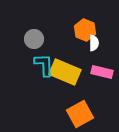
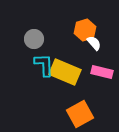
orange hexagon: rotated 20 degrees clockwise
white semicircle: rotated 42 degrees counterclockwise
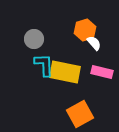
yellow rectangle: rotated 12 degrees counterclockwise
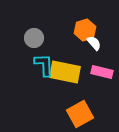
gray circle: moved 1 px up
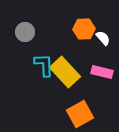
orange hexagon: moved 1 px left, 1 px up; rotated 15 degrees clockwise
gray circle: moved 9 px left, 6 px up
white semicircle: moved 9 px right, 5 px up
yellow rectangle: rotated 36 degrees clockwise
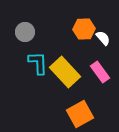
cyan L-shape: moved 6 px left, 2 px up
pink rectangle: moved 2 px left; rotated 40 degrees clockwise
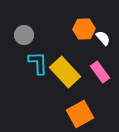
gray circle: moved 1 px left, 3 px down
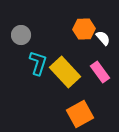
gray circle: moved 3 px left
cyan L-shape: rotated 20 degrees clockwise
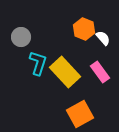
orange hexagon: rotated 25 degrees clockwise
gray circle: moved 2 px down
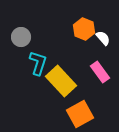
yellow rectangle: moved 4 px left, 9 px down
